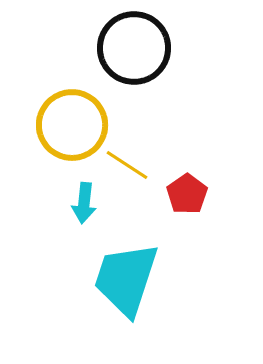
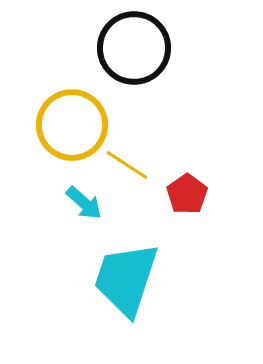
cyan arrow: rotated 54 degrees counterclockwise
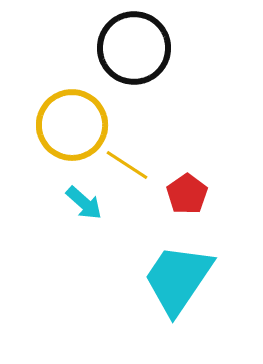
cyan trapezoid: moved 52 px right; rotated 16 degrees clockwise
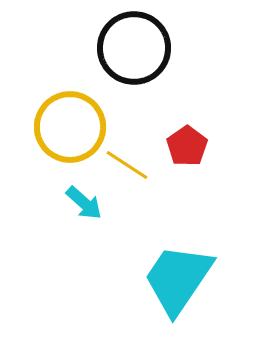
yellow circle: moved 2 px left, 2 px down
red pentagon: moved 48 px up
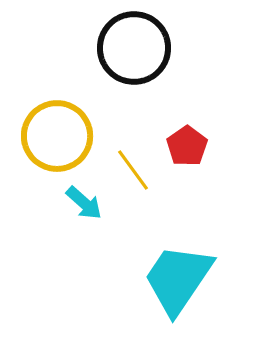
yellow circle: moved 13 px left, 9 px down
yellow line: moved 6 px right, 5 px down; rotated 21 degrees clockwise
